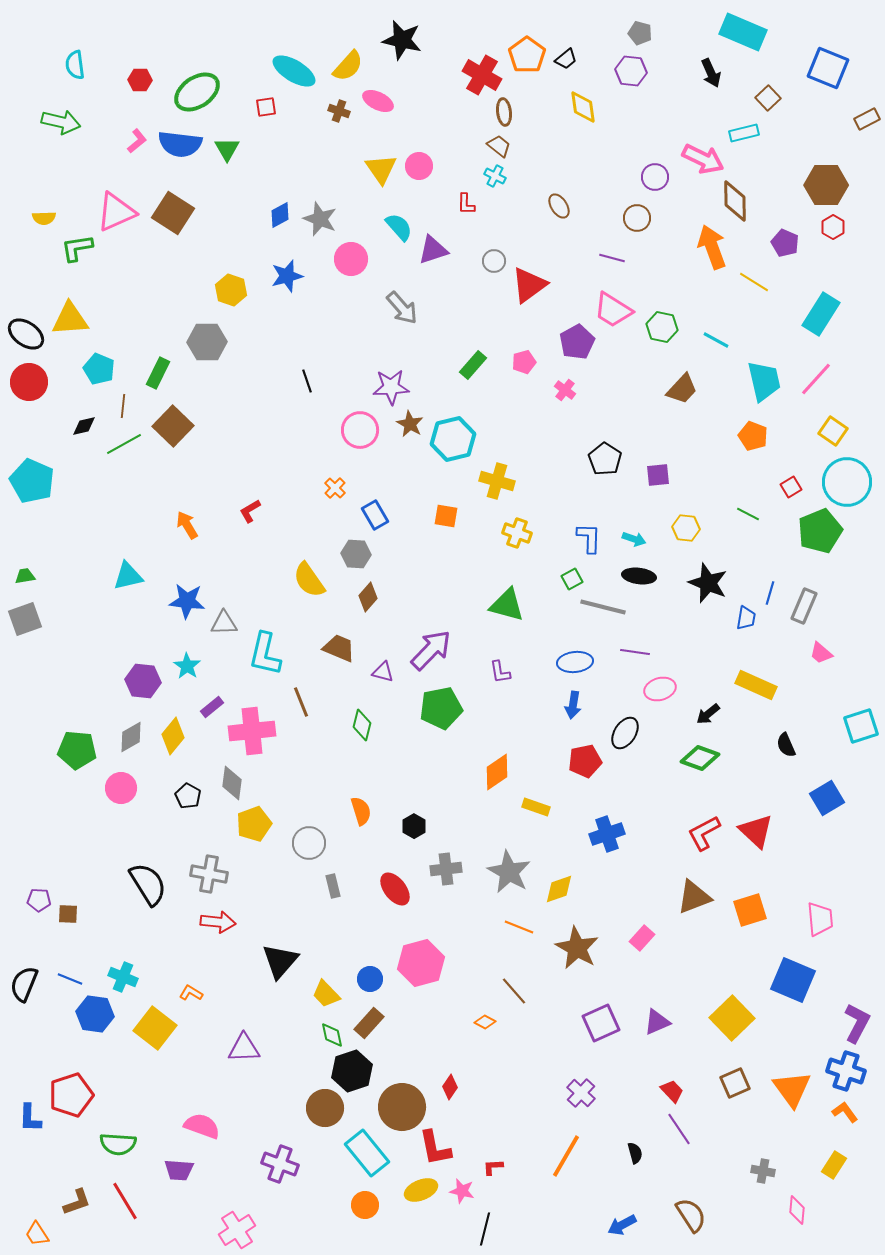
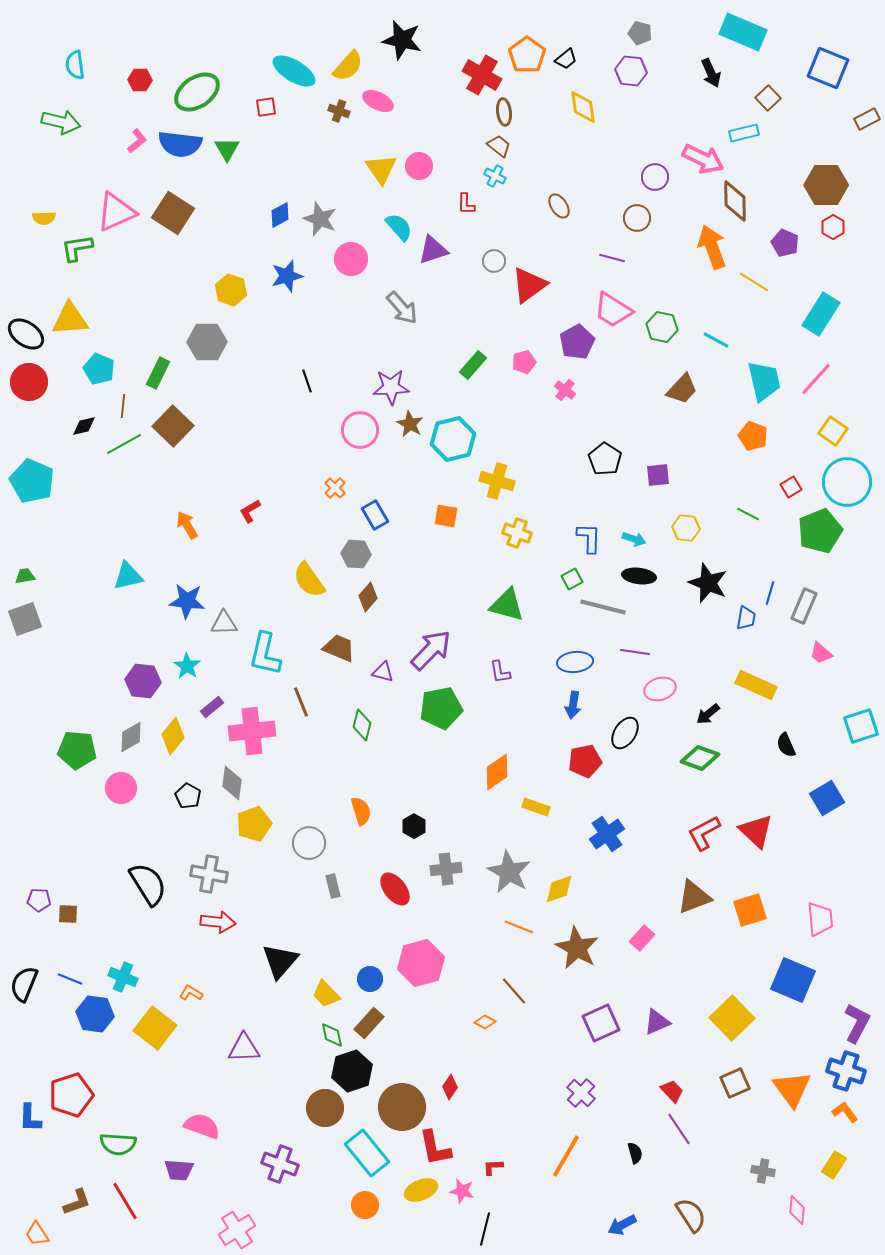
blue cross at (607, 834): rotated 16 degrees counterclockwise
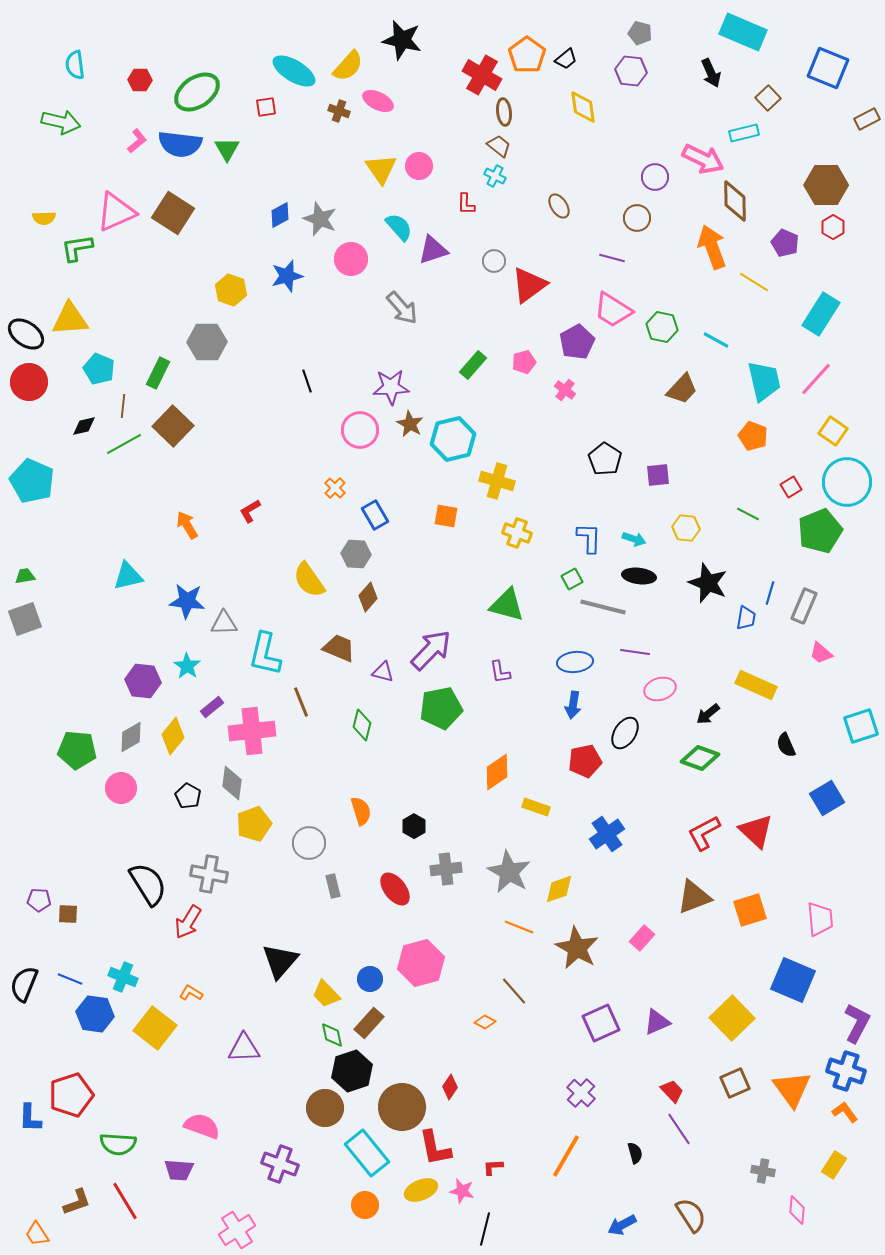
red arrow at (218, 922): moved 30 px left; rotated 116 degrees clockwise
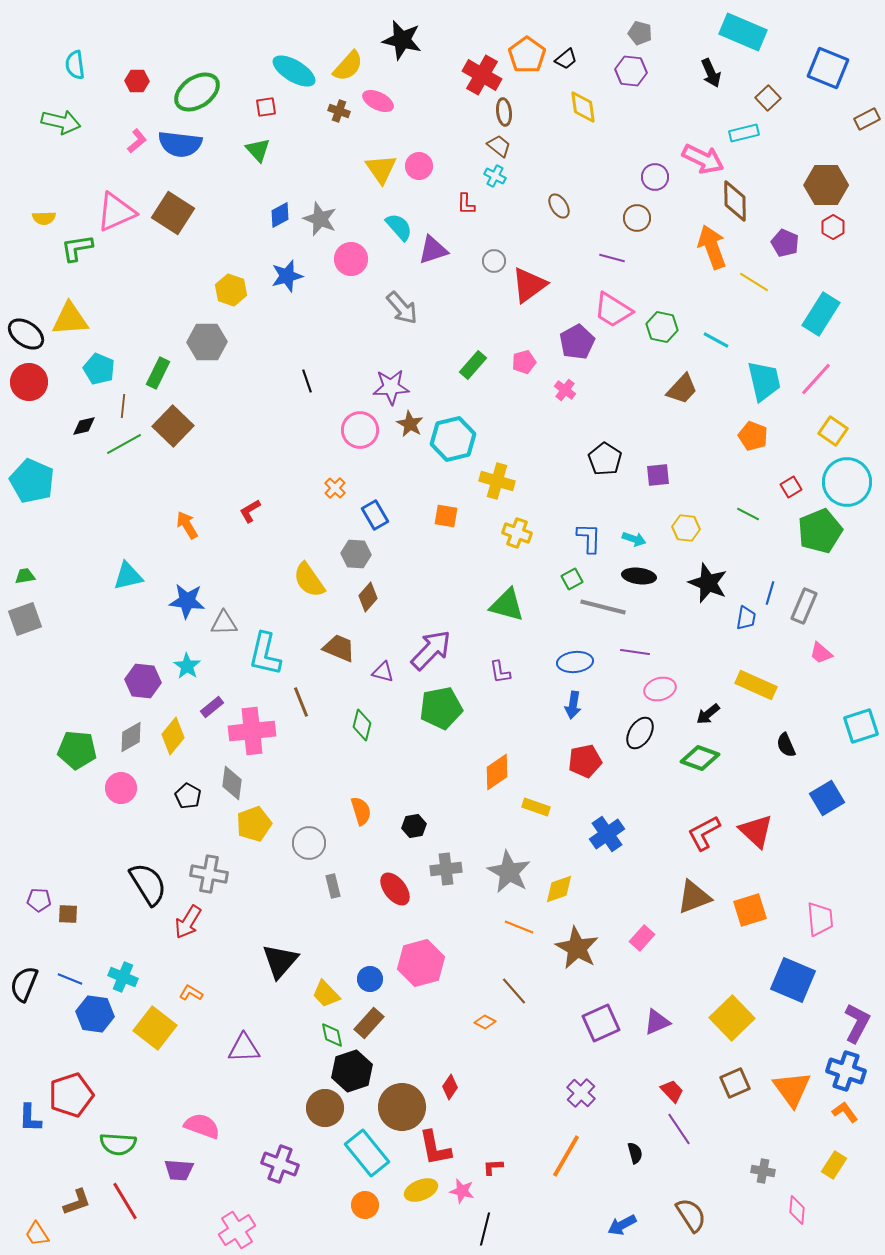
red hexagon at (140, 80): moved 3 px left, 1 px down
green triangle at (227, 149): moved 31 px right, 1 px down; rotated 12 degrees counterclockwise
black ellipse at (625, 733): moved 15 px right
black hexagon at (414, 826): rotated 20 degrees clockwise
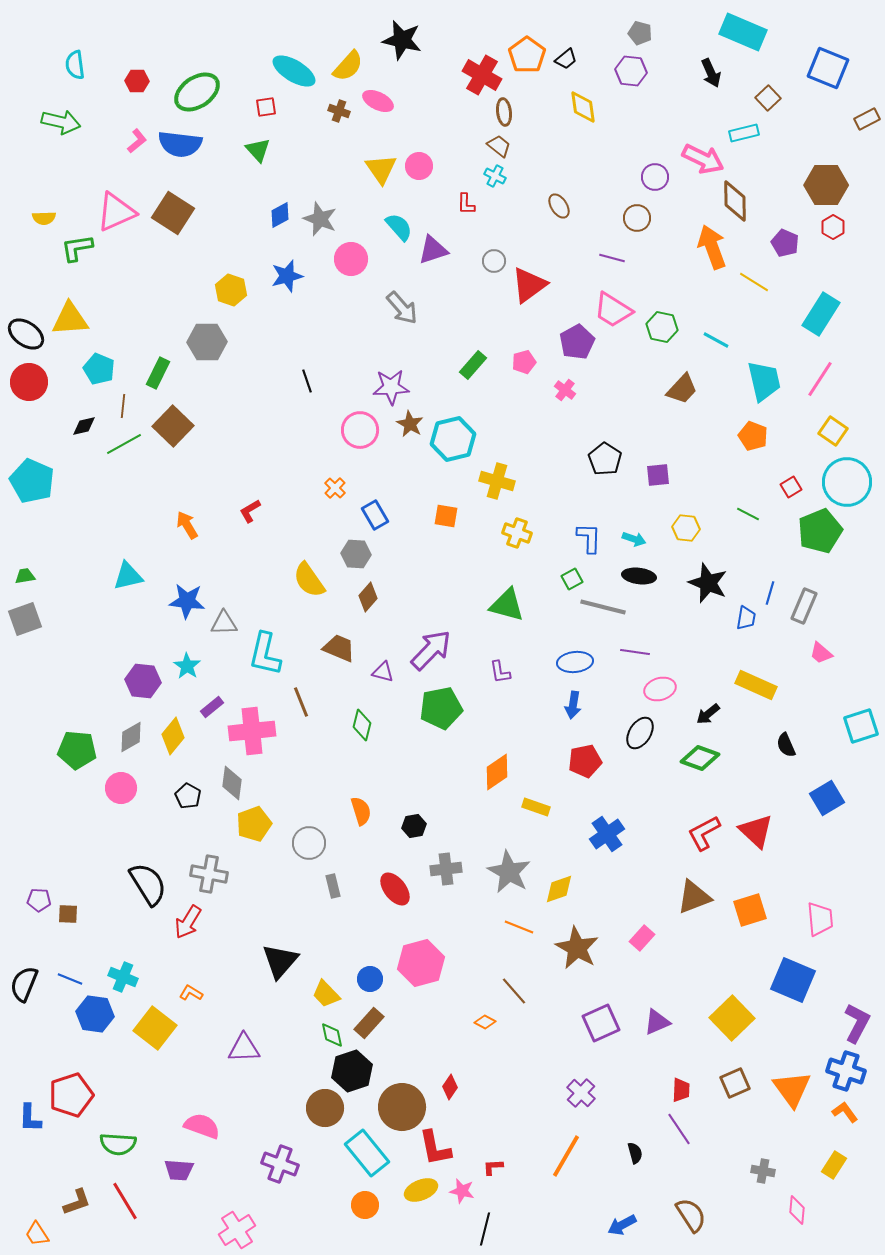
pink line at (816, 379): moved 4 px right; rotated 9 degrees counterclockwise
red trapezoid at (672, 1091): moved 9 px right, 1 px up; rotated 45 degrees clockwise
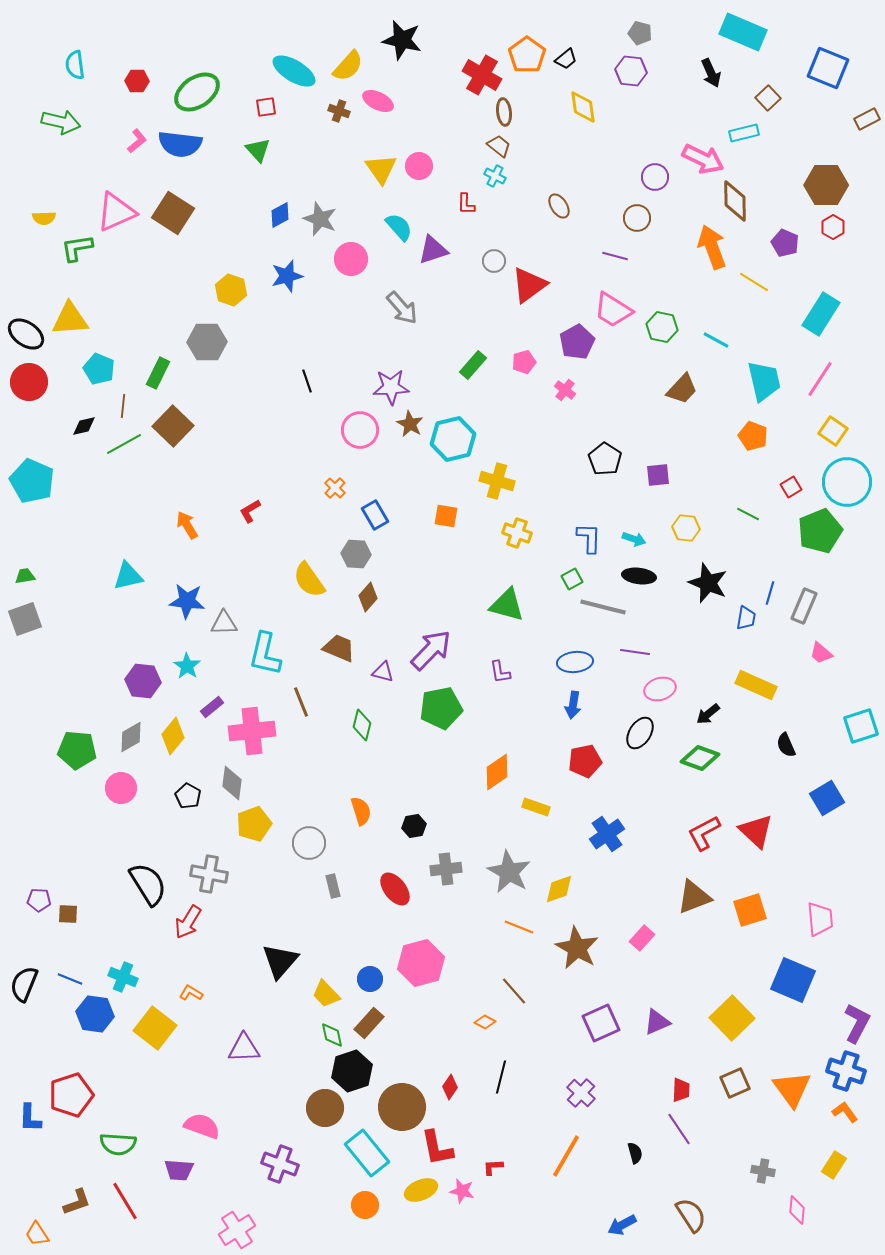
purple line at (612, 258): moved 3 px right, 2 px up
red L-shape at (435, 1148): moved 2 px right
black line at (485, 1229): moved 16 px right, 152 px up
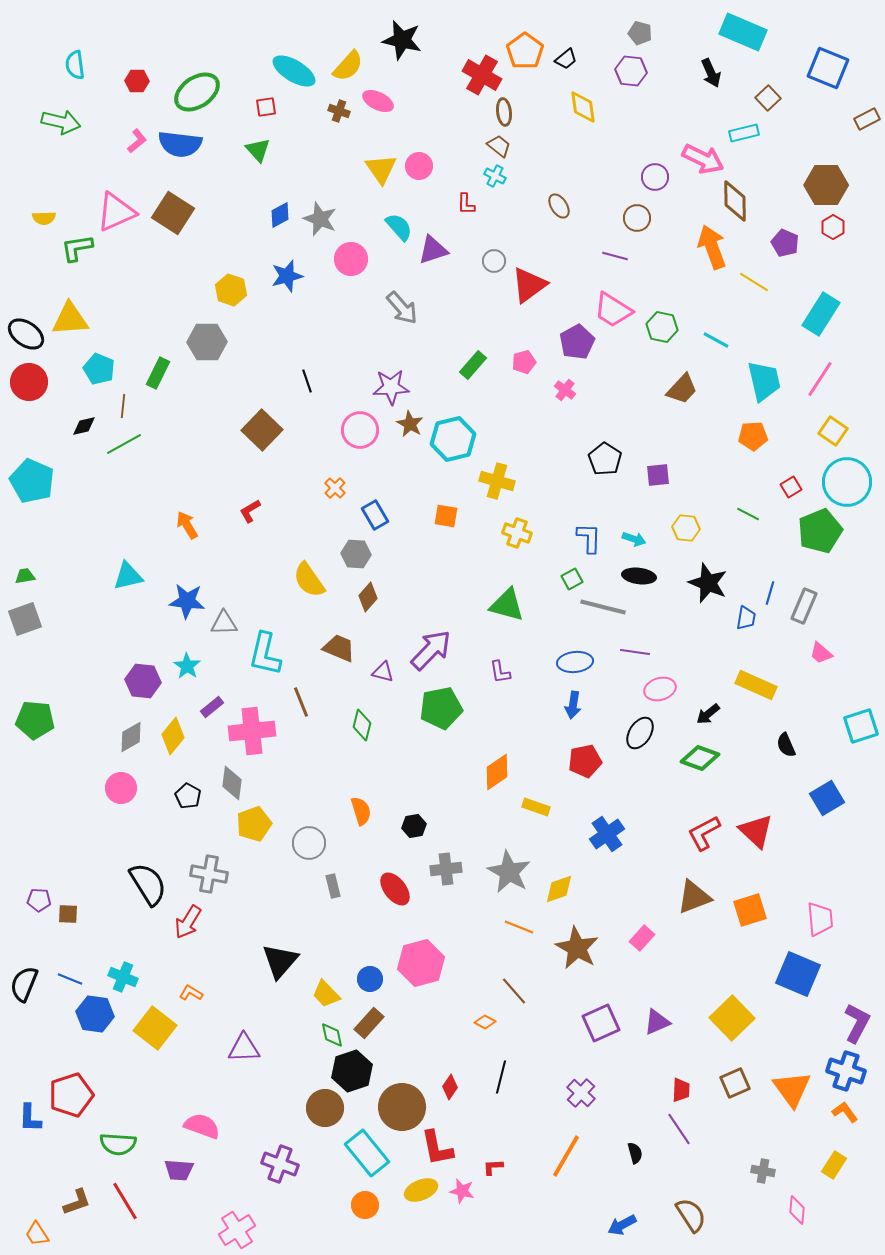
orange pentagon at (527, 55): moved 2 px left, 4 px up
brown square at (173, 426): moved 89 px right, 4 px down
orange pentagon at (753, 436): rotated 24 degrees counterclockwise
green pentagon at (77, 750): moved 42 px left, 30 px up
blue square at (793, 980): moved 5 px right, 6 px up
